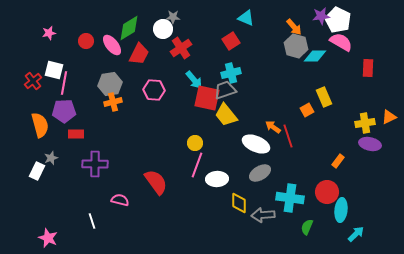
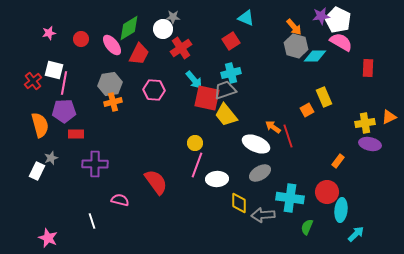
red circle at (86, 41): moved 5 px left, 2 px up
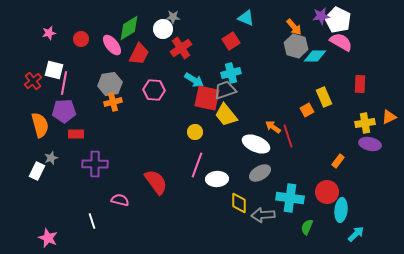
red rectangle at (368, 68): moved 8 px left, 16 px down
cyan arrow at (194, 80): rotated 18 degrees counterclockwise
yellow circle at (195, 143): moved 11 px up
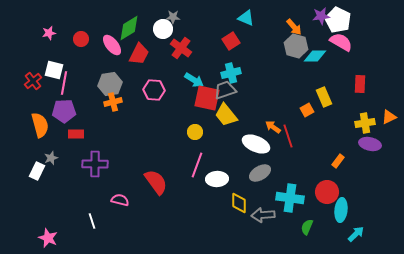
red cross at (181, 48): rotated 20 degrees counterclockwise
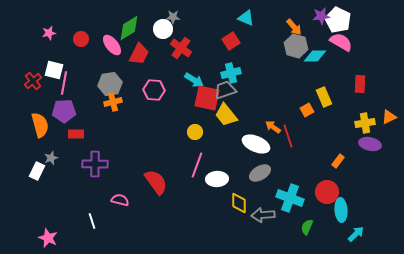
cyan cross at (290, 198): rotated 12 degrees clockwise
cyan ellipse at (341, 210): rotated 10 degrees counterclockwise
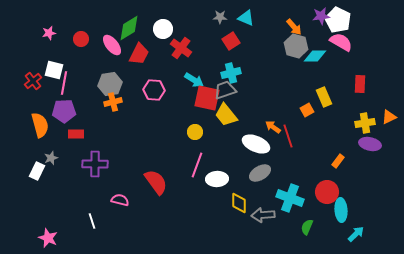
gray star at (173, 17): moved 47 px right
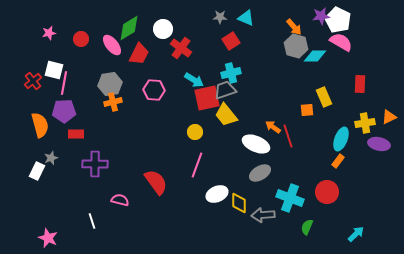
red square at (207, 98): rotated 24 degrees counterclockwise
orange square at (307, 110): rotated 24 degrees clockwise
purple ellipse at (370, 144): moved 9 px right
white ellipse at (217, 179): moved 15 px down; rotated 20 degrees counterclockwise
cyan ellipse at (341, 210): moved 71 px up; rotated 25 degrees clockwise
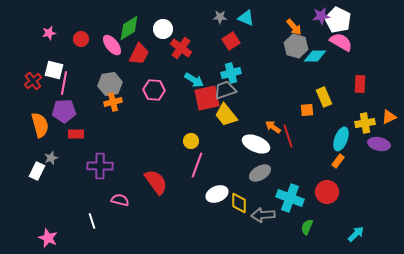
yellow circle at (195, 132): moved 4 px left, 9 px down
purple cross at (95, 164): moved 5 px right, 2 px down
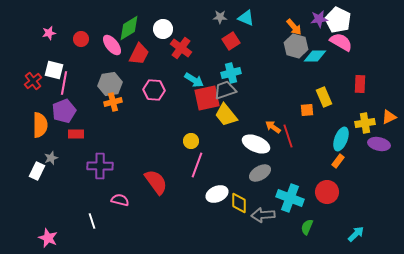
purple star at (321, 16): moved 2 px left, 3 px down
purple pentagon at (64, 111): rotated 20 degrees counterclockwise
orange semicircle at (40, 125): rotated 15 degrees clockwise
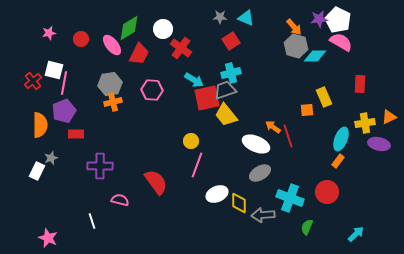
pink hexagon at (154, 90): moved 2 px left
